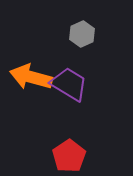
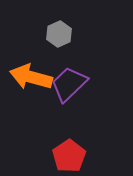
gray hexagon: moved 23 px left
purple trapezoid: rotated 75 degrees counterclockwise
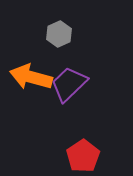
red pentagon: moved 14 px right
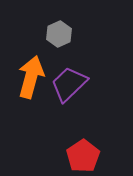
orange arrow: rotated 90 degrees clockwise
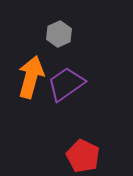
purple trapezoid: moved 3 px left; rotated 9 degrees clockwise
red pentagon: rotated 12 degrees counterclockwise
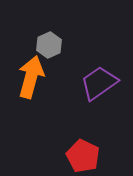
gray hexagon: moved 10 px left, 11 px down
purple trapezoid: moved 33 px right, 1 px up
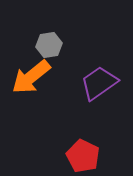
gray hexagon: rotated 15 degrees clockwise
orange arrow: rotated 144 degrees counterclockwise
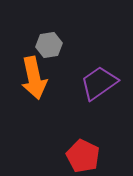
orange arrow: moved 3 px right, 1 px down; rotated 63 degrees counterclockwise
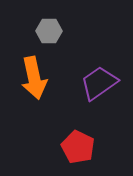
gray hexagon: moved 14 px up; rotated 10 degrees clockwise
red pentagon: moved 5 px left, 9 px up
